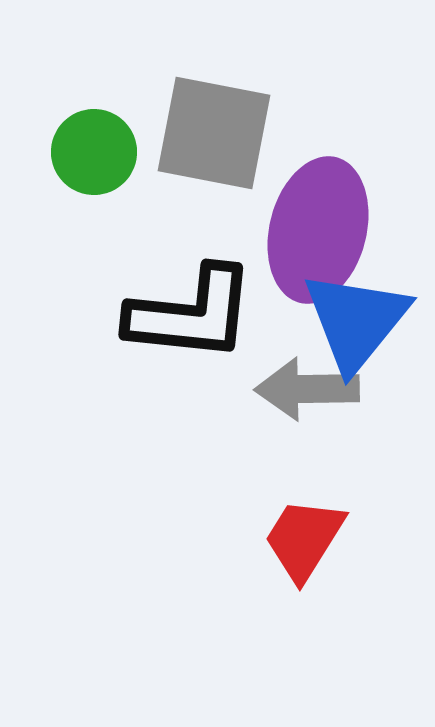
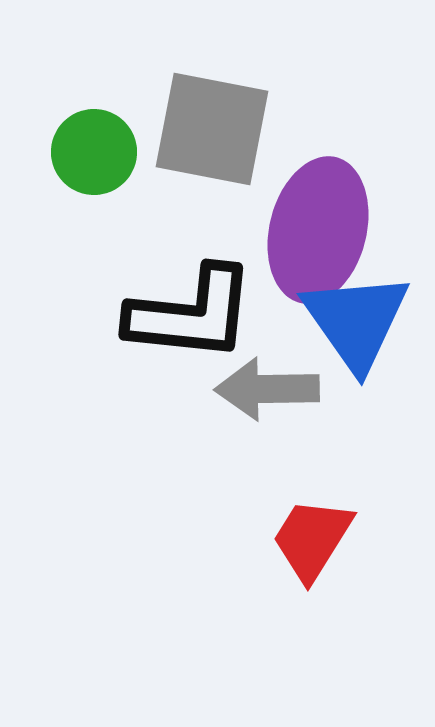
gray square: moved 2 px left, 4 px up
blue triangle: rotated 14 degrees counterclockwise
gray arrow: moved 40 px left
red trapezoid: moved 8 px right
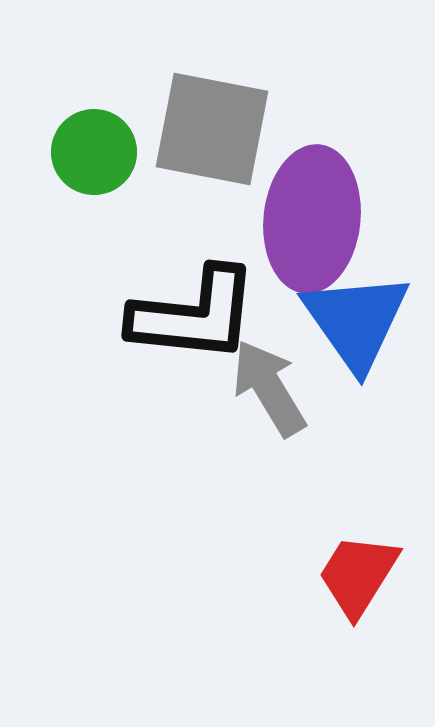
purple ellipse: moved 6 px left, 11 px up; rotated 8 degrees counterclockwise
black L-shape: moved 3 px right, 1 px down
gray arrow: moved 2 px right, 1 px up; rotated 60 degrees clockwise
red trapezoid: moved 46 px right, 36 px down
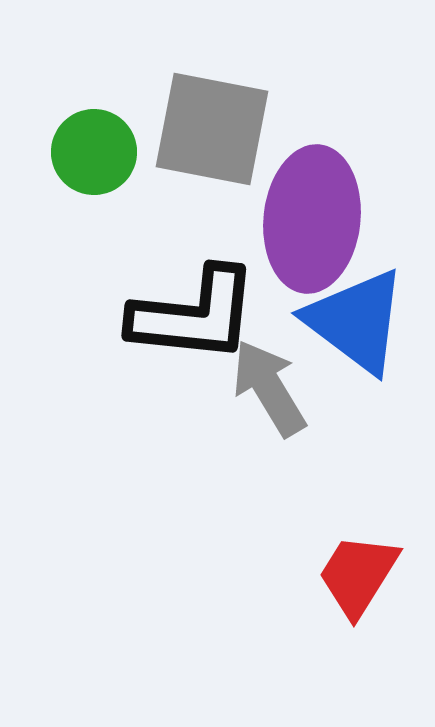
blue triangle: rotated 18 degrees counterclockwise
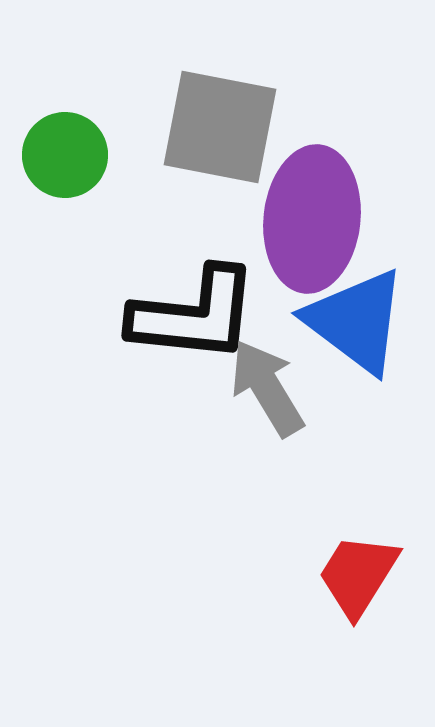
gray square: moved 8 px right, 2 px up
green circle: moved 29 px left, 3 px down
gray arrow: moved 2 px left
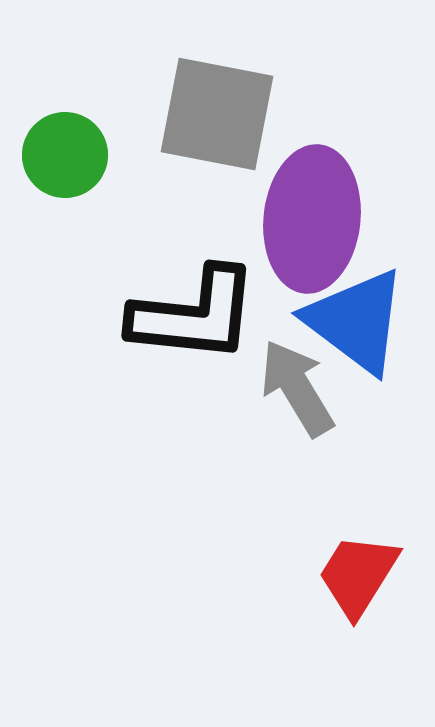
gray square: moved 3 px left, 13 px up
gray arrow: moved 30 px right
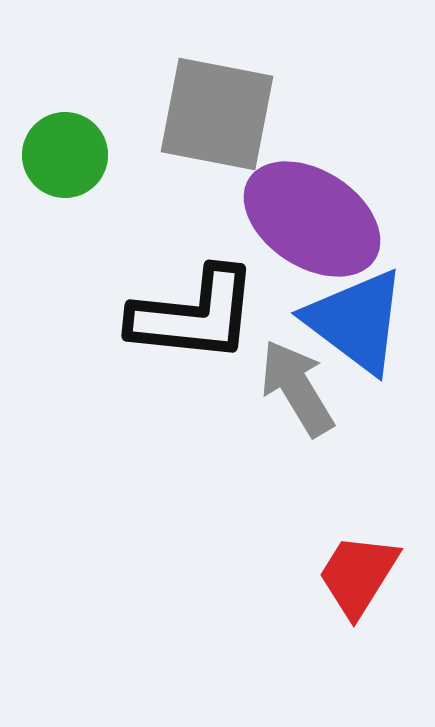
purple ellipse: rotated 63 degrees counterclockwise
